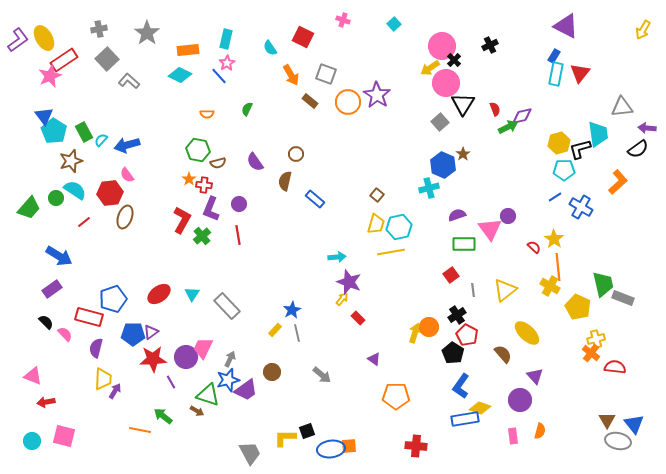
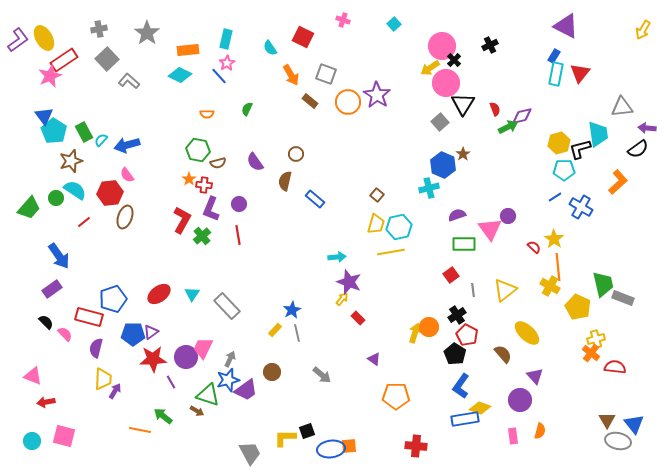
blue arrow at (59, 256): rotated 24 degrees clockwise
black pentagon at (453, 353): moved 2 px right, 1 px down
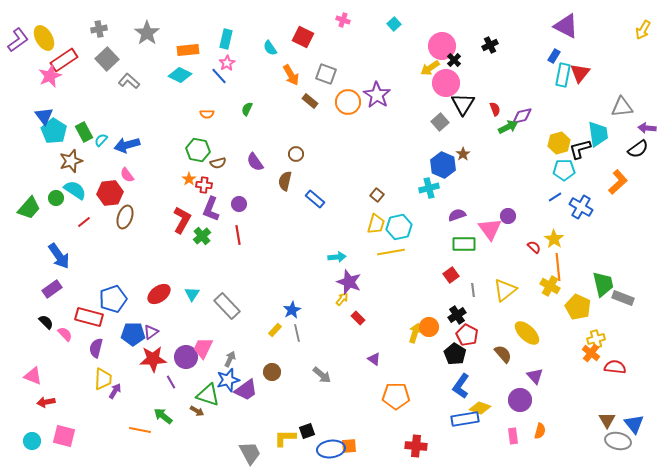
cyan rectangle at (556, 74): moved 7 px right, 1 px down
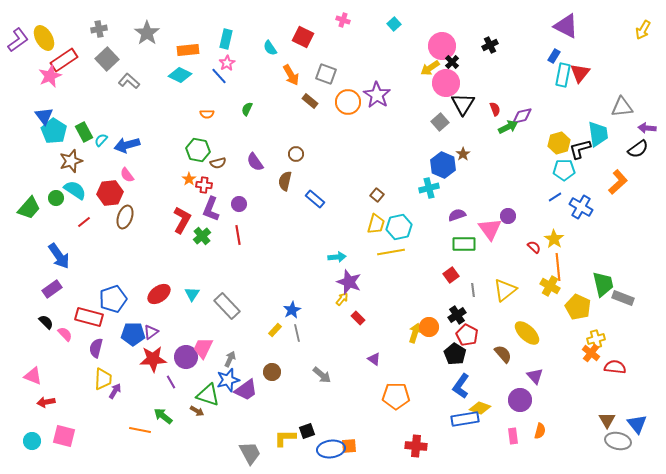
black cross at (454, 60): moved 2 px left, 2 px down
blue triangle at (634, 424): moved 3 px right
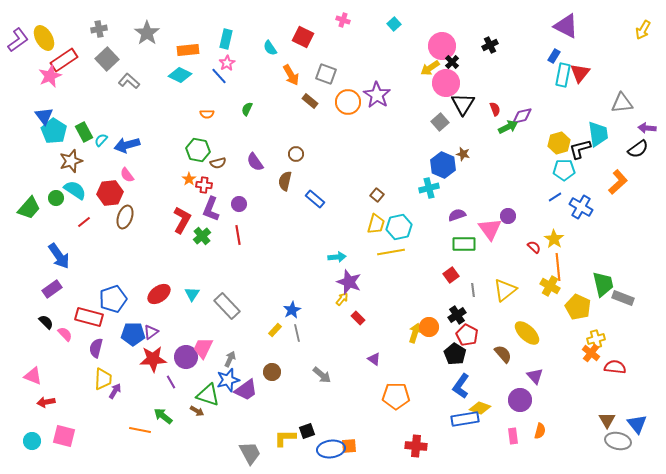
gray triangle at (622, 107): moved 4 px up
brown star at (463, 154): rotated 24 degrees counterclockwise
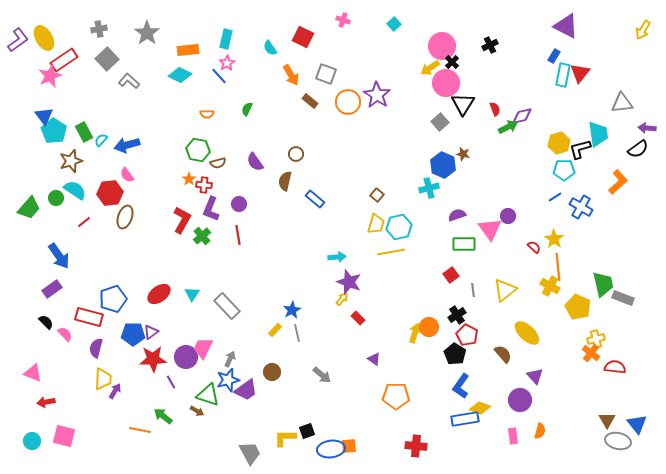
pink triangle at (33, 376): moved 3 px up
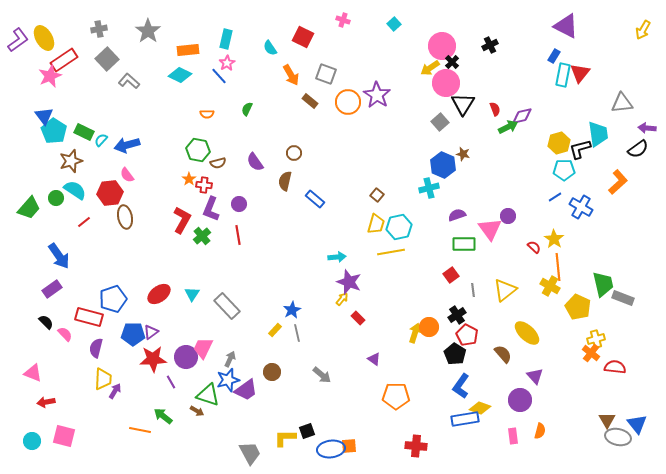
gray star at (147, 33): moved 1 px right, 2 px up
green rectangle at (84, 132): rotated 36 degrees counterclockwise
brown circle at (296, 154): moved 2 px left, 1 px up
brown ellipse at (125, 217): rotated 30 degrees counterclockwise
gray ellipse at (618, 441): moved 4 px up
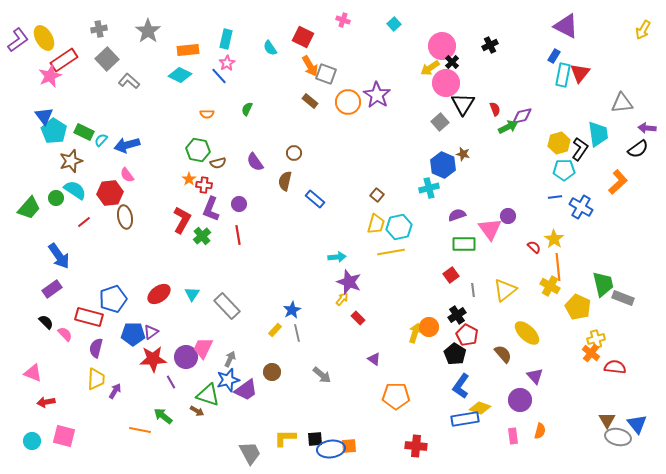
orange arrow at (291, 75): moved 19 px right, 9 px up
black L-shape at (580, 149): rotated 140 degrees clockwise
blue line at (555, 197): rotated 24 degrees clockwise
yellow trapezoid at (103, 379): moved 7 px left
black square at (307, 431): moved 8 px right, 8 px down; rotated 14 degrees clockwise
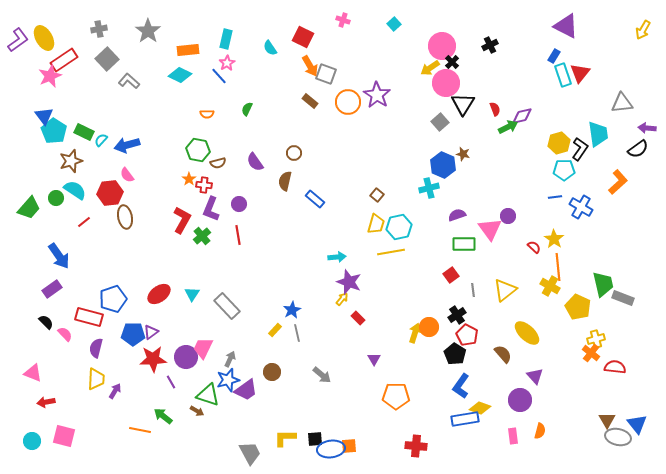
cyan rectangle at (563, 75): rotated 30 degrees counterclockwise
purple triangle at (374, 359): rotated 24 degrees clockwise
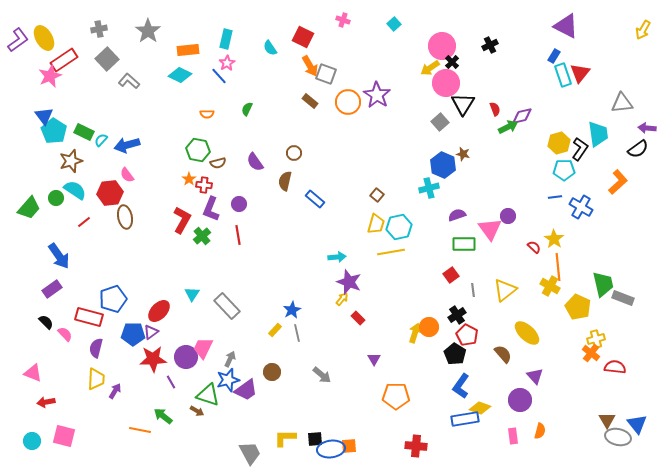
red ellipse at (159, 294): moved 17 px down; rotated 10 degrees counterclockwise
